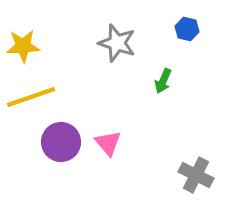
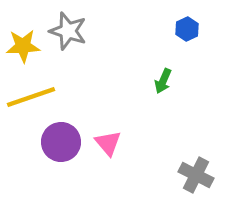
blue hexagon: rotated 20 degrees clockwise
gray star: moved 49 px left, 12 px up
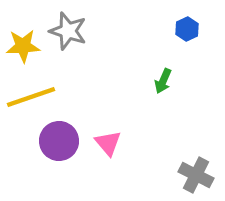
purple circle: moved 2 px left, 1 px up
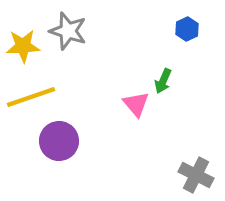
pink triangle: moved 28 px right, 39 px up
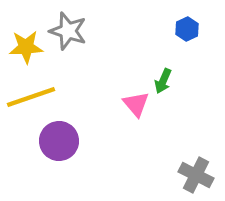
yellow star: moved 3 px right, 1 px down
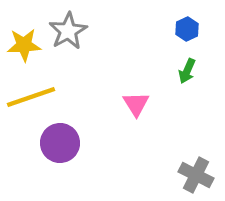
gray star: rotated 24 degrees clockwise
yellow star: moved 2 px left, 2 px up
green arrow: moved 24 px right, 10 px up
pink triangle: rotated 8 degrees clockwise
purple circle: moved 1 px right, 2 px down
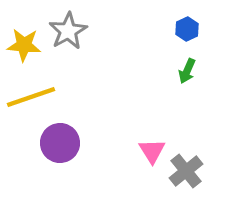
yellow star: rotated 8 degrees clockwise
pink triangle: moved 16 px right, 47 px down
gray cross: moved 10 px left, 4 px up; rotated 24 degrees clockwise
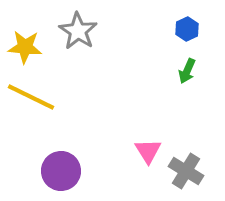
gray star: moved 10 px right; rotated 9 degrees counterclockwise
yellow star: moved 1 px right, 2 px down
yellow line: rotated 45 degrees clockwise
purple circle: moved 1 px right, 28 px down
pink triangle: moved 4 px left
gray cross: rotated 20 degrees counterclockwise
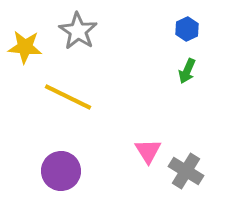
yellow line: moved 37 px right
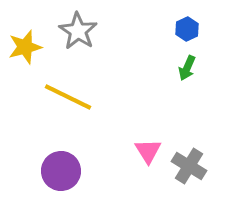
yellow star: rotated 20 degrees counterclockwise
green arrow: moved 3 px up
gray cross: moved 3 px right, 5 px up
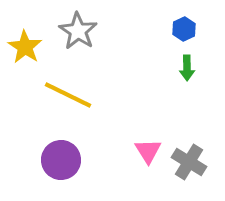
blue hexagon: moved 3 px left
yellow star: rotated 24 degrees counterclockwise
green arrow: rotated 25 degrees counterclockwise
yellow line: moved 2 px up
gray cross: moved 4 px up
purple circle: moved 11 px up
